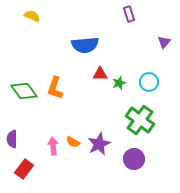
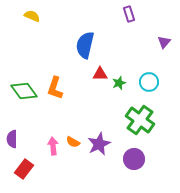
blue semicircle: rotated 108 degrees clockwise
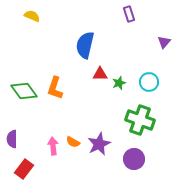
green cross: rotated 16 degrees counterclockwise
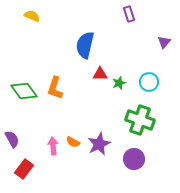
purple semicircle: rotated 150 degrees clockwise
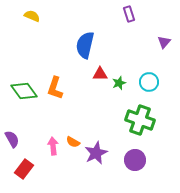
purple star: moved 3 px left, 9 px down
purple circle: moved 1 px right, 1 px down
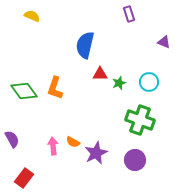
purple triangle: rotated 48 degrees counterclockwise
red rectangle: moved 9 px down
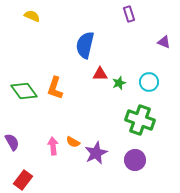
purple semicircle: moved 3 px down
red rectangle: moved 1 px left, 2 px down
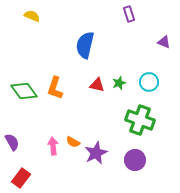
red triangle: moved 3 px left, 11 px down; rotated 14 degrees clockwise
red rectangle: moved 2 px left, 2 px up
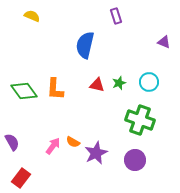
purple rectangle: moved 13 px left, 2 px down
orange L-shape: moved 1 px down; rotated 15 degrees counterclockwise
pink arrow: rotated 42 degrees clockwise
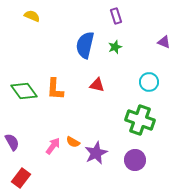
green star: moved 4 px left, 36 px up
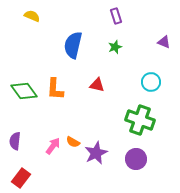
blue semicircle: moved 12 px left
cyan circle: moved 2 px right
purple semicircle: moved 3 px right, 1 px up; rotated 144 degrees counterclockwise
purple circle: moved 1 px right, 1 px up
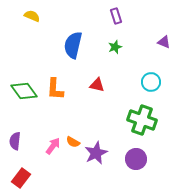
green cross: moved 2 px right
